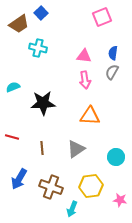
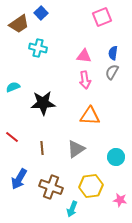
red line: rotated 24 degrees clockwise
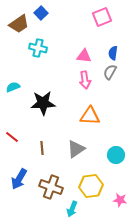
gray semicircle: moved 2 px left
cyan circle: moved 2 px up
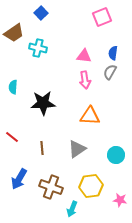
brown trapezoid: moved 5 px left, 9 px down
cyan semicircle: rotated 64 degrees counterclockwise
gray triangle: moved 1 px right
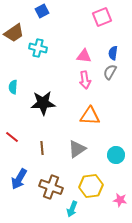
blue square: moved 1 px right, 2 px up; rotated 16 degrees clockwise
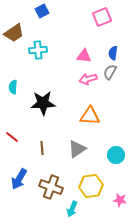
cyan cross: moved 2 px down; rotated 18 degrees counterclockwise
pink arrow: moved 3 px right, 1 px up; rotated 84 degrees clockwise
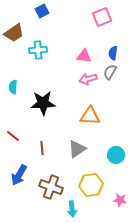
red line: moved 1 px right, 1 px up
blue arrow: moved 4 px up
yellow hexagon: moved 1 px up
cyan arrow: rotated 28 degrees counterclockwise
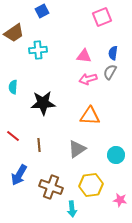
brown line: moved 3 px left, 3 px up
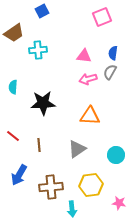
brown cross: rotated 25 degrees counterclockwise
pink star: moved 1 px left, 3 px down
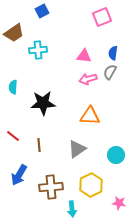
yellow hexagon: rotated 20 degrees counterclockwise
